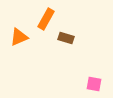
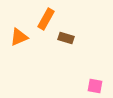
pink square: moved 1 px right, 2 px down
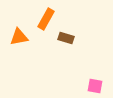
orange triangle: rotated 12 degrees clockwise
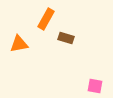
orange triangle: moved 7 px down
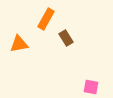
brown rectangle: rotated 42 degrees clockwise
pink square: moved 4 px left, 1 px down
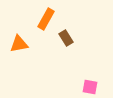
pink square: moved 1 px left
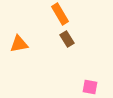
orange rectangle: moved 14 px right, 5 px up; rotated 60 degrees counterclockwise
brown rectangle: moved 1 px right, 1 px down
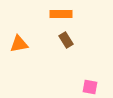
orange rectangle: moved 1 px right; rotated 60 degrees counterclockwise
brown rectangle: moved 1 px left, 1 px down
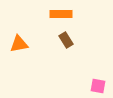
pink square: moved 8 px right, 1 px up
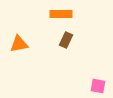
brown rectangle: rotated 56 degrees clockwise
